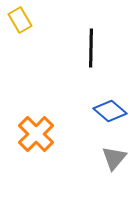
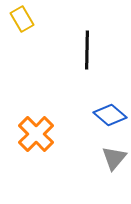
yellow rectangle: moved 2 px right, 1 px up
black line: moved 4 px left, 2 px down
blue diamond: moved 4 px down
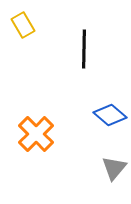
yellow rectangle: moved 1 px right, 6 px down
black line: moved 3 px left, 1 px up
gray triangle: moved 10 px down
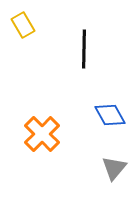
blue diamond: rotated 20 degrees clockwise
orange cross: moved 6 px right
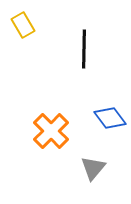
blue diamond: moved 3 px down; rotated 8 degrees counterclockwise
orange cross: moved 9 px right, 3 px up
gray triangle: moved 21 px left
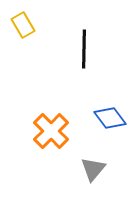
gray triangle: moved 1 px down
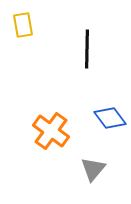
yellow rectangle: rotated 20 degrees clockwise
black line: moved 3 px right
orange cross: rotated 9 degrees counterclockwise
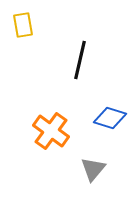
black line: moved 7 px left, 11 px down; rotated 12 degrees clockwise
blue diamond: rotated 36 degrees counterclockwise
